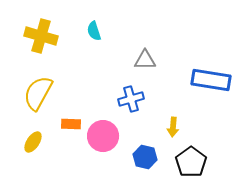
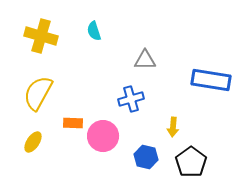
orange rectangle: moved 2 px right, 1 px up
blue hexagon: moved 1 px right
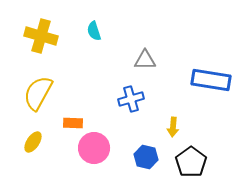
pink circle: moved 9 px left, 12 px down
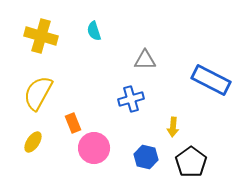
blue rectangle: rotated 18 degrees clockwise
orange rectangle: rotated 66 degrees clockwise
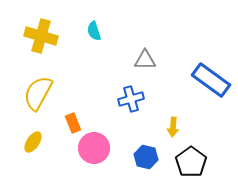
blue rectangle: rotated 9 degrees clockwise
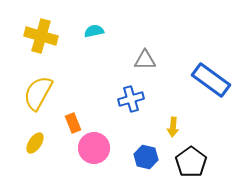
cyan semicircle: rotated 96 degrees clockwise
yellow ellipse: moved 2 px right, 1 px down
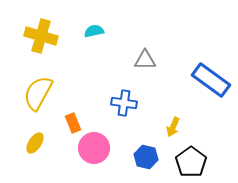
blue cross: moved 7 px left, 4 px down; rotated 25 degrees clockwise
yellow arrow: rotated 18 degrees clockwise
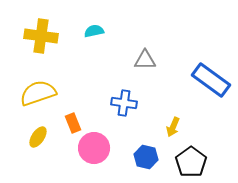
yellow cross: rotated 8 degrees counterclockwise
yellow semicircle: rotated 42 degrees clockwise
yellow ellipse: moved 3 px right, 6 px up
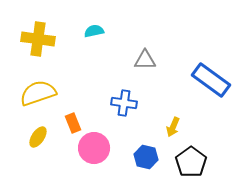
yellow cross: moved 3 px left, 3 px down
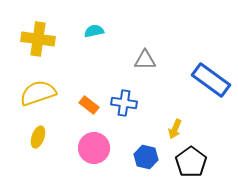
orange rectangle: moved 16 px right, 18 px up; rotated 30 degrees counterclockwise
yellow arrow: moved 2 px right, 2 px down
yellow ellipse: rotated 15 degrees counterclockwise
